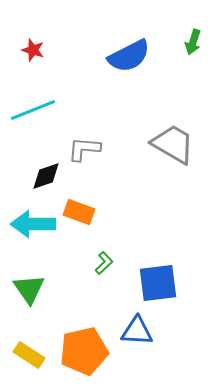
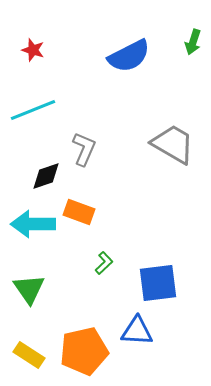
gray L-shape: rotated 108 degrees clockwise
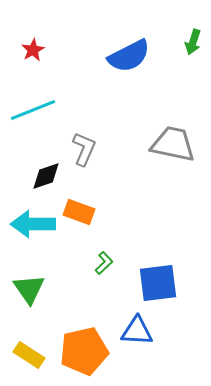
red star: rotated 25 degrees clockwise
gray trapezoid: rotated 18 degrees counterclockwise
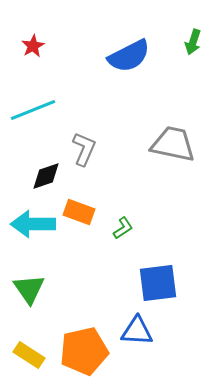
red star: moved 4 px up
green L-shape: moved 19 px right, 35 px up; rotated 10 degrees clockwise
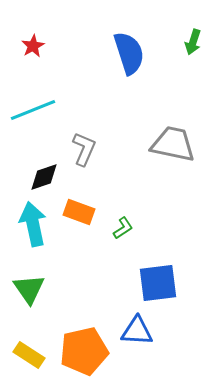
blue semicircle: moved 3 px up; rotated 81 degrees counterclockwise
black diamond: moved 2 px left, 1 px down
cyan arrow: rotated 78 degrees clockwise
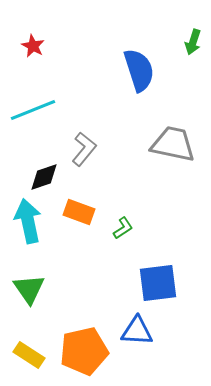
red star: rotated 15 degrees counterclockwise
blue semicircle: moved 10 px right, 17 px down
gray L-shape: rotated 16 degrees clockwise
cyan arrow: moved 5 px left, 3 px up
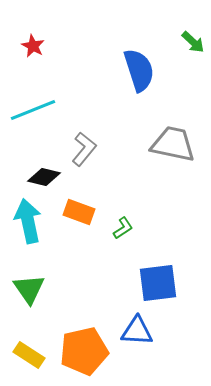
green arrow: rotated 65 degrees counterclockwise
black diamond: rotated 32 degrees clockwise
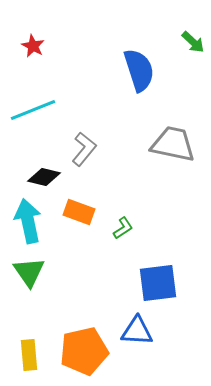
green triangle: moved 17 px up
yellow rectangle: rotated 52 degrees clockwise
